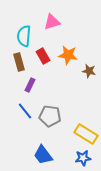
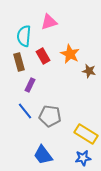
pink triangle: moved 3 px left
orange star: moved 2 px right, 1 px up; rotated 18 degrees clockwise
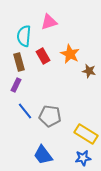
purple rectangle: moved 14 px left
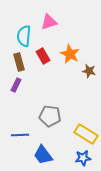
blue line: moved 5 px left, 24 px down; rotated 54 degrees counterclockwise
